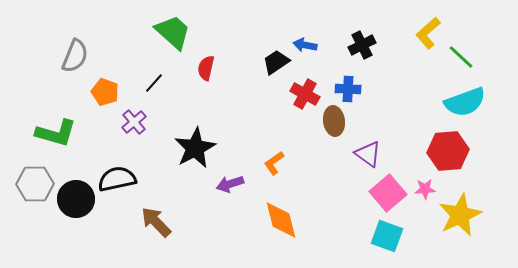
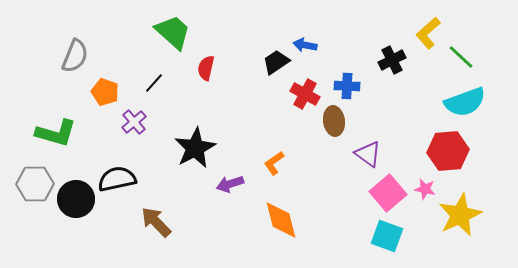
black cross: moved 30 px right, 15 px down
blue cross: moved 1 px left, 3 px up
pink star: rotated 15 degrees clockwise
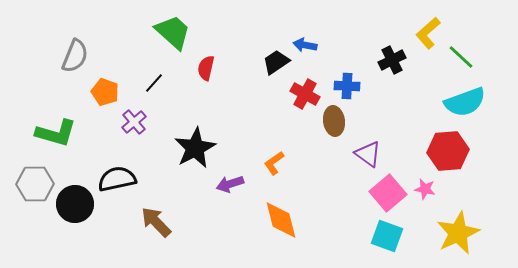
black circle: moved 1 px left, 5 px down
yellow star: moved 2 px left, 18 px down
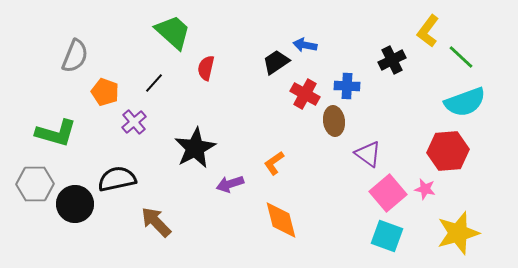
yellow L-shape: moved 2 px up; rotated 12 degrees counterclockwise
yellow star: rotated 9 degrees clockwise
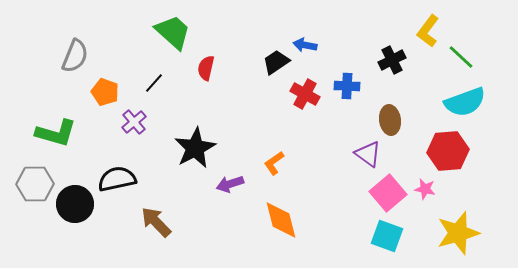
brown ellipse: moved 56 px right, 1 px up
